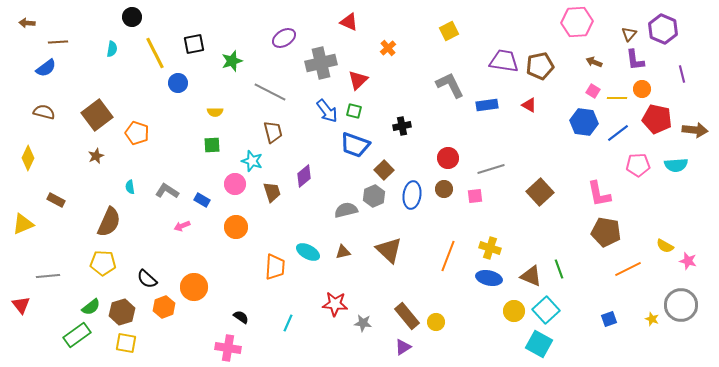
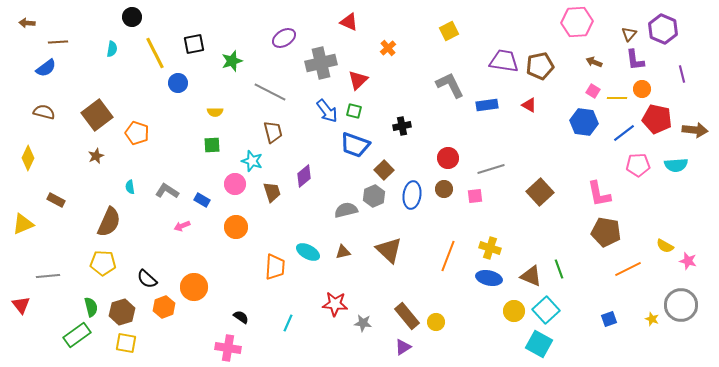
blue line at (618, 133): moved 6 px right
green semicircle at (91, 307): rotated 66 degrees counterclockwise
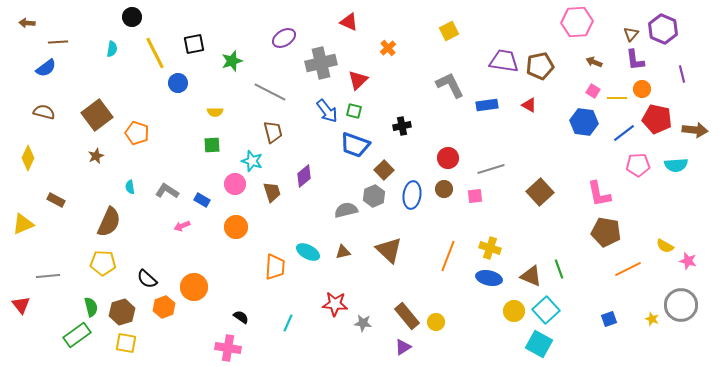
brown triangle at (629, 34): moved 2 px right
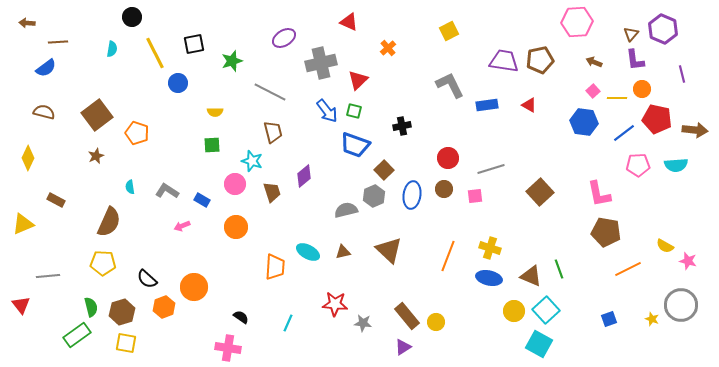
brown pentagon at (540, 66): moved 6 px up
pink square at (593, 91): rotated 16 degrees clockwise
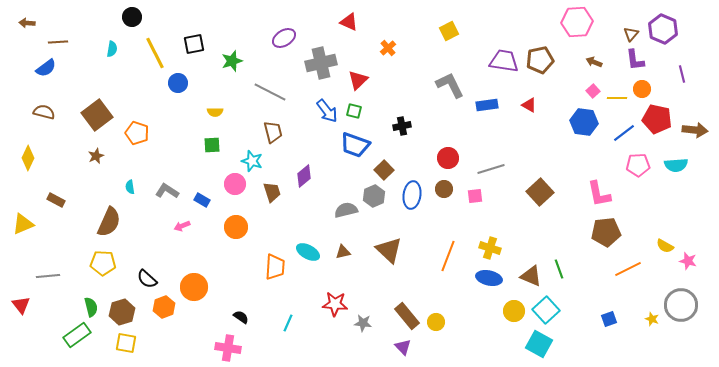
brown pentagon at (606, 232): rotated 16 degrees counterclockwise
purple triangle at (403, 347): rotated 42 degrees counterclockwise
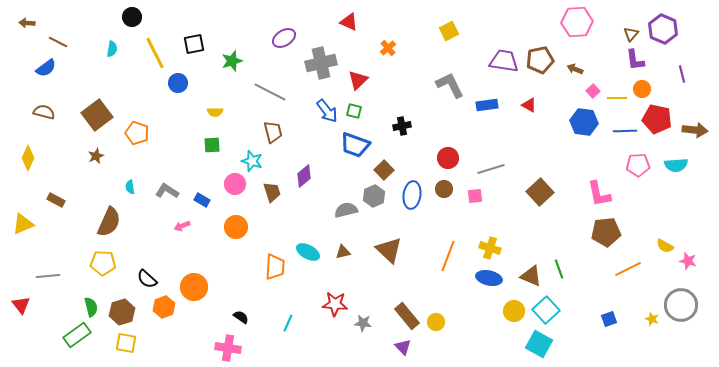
brown line at (58, 42): rotated 30 degrees clockwise
brown arrow at (594, 62): moved 19 px left, 7 px down
blue line at (624, 133): moved 1 px right, 2 px up; rotated 35 degrees clockwise
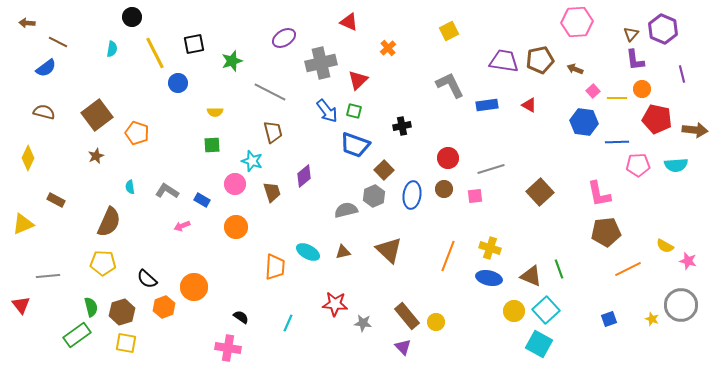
blue line at (625, 131): moved 8 px left, 11 px down
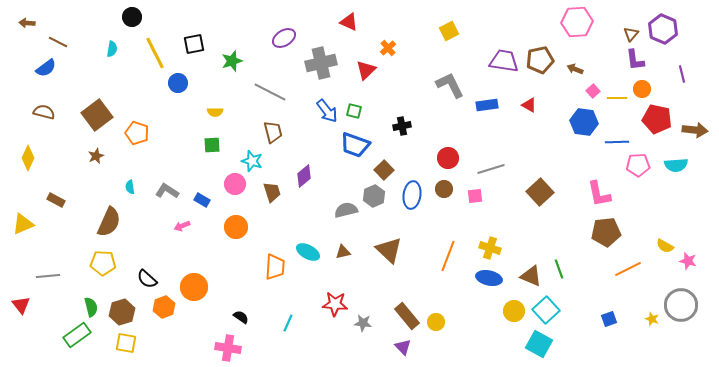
red triangle at (358, 80): moved 8 px right, 10 px up
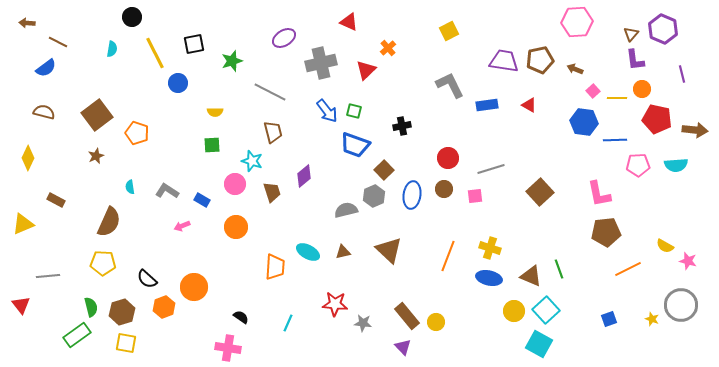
blue line at (617, 142): moved 2 px left, 2 px up
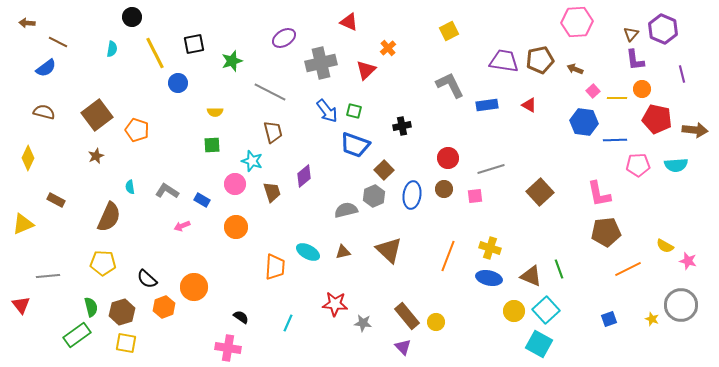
orange pentagon at (137, 133): moved 3 px up
brown semicircle at (109, 222): moved 5 px up
